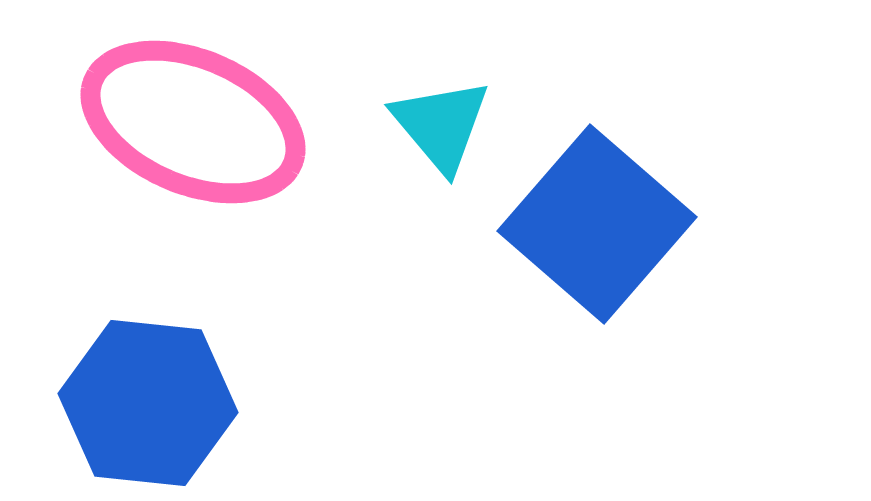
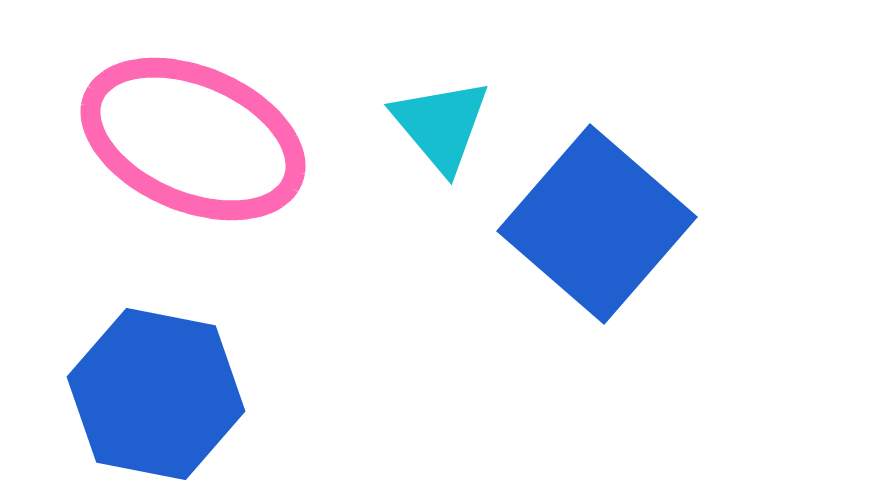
pink ellipse: moved 17 px down
blue hexagon: moved 8 px right, 9 px up; rotated 5 degrees clockwise
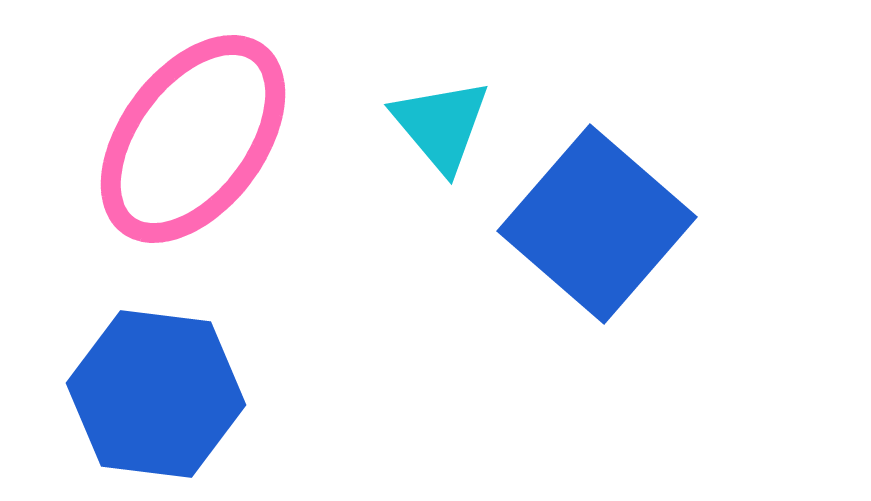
pink ellipse: rotated 76 degrees counterclockwise
blue hexagon: rotated 4 degrees counterclockwise
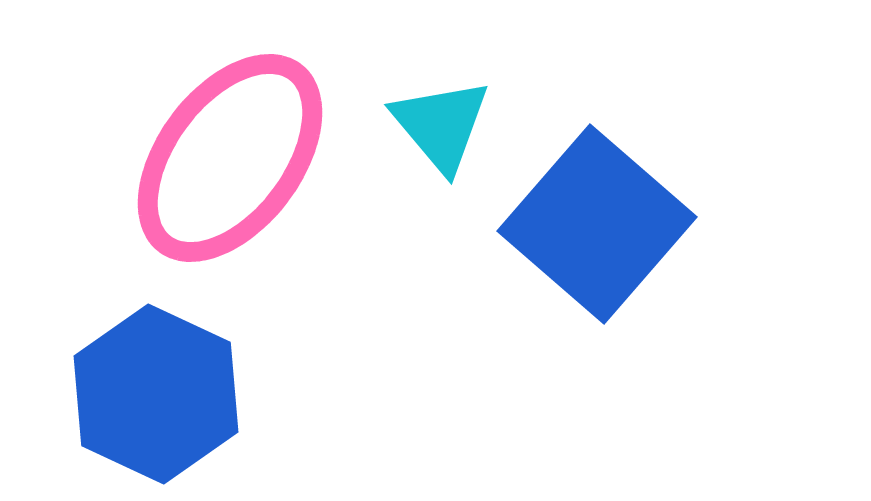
pink ellipse: moved 37 px right, 19 px down
blue hexagon: rotated 18 degrees clockwise
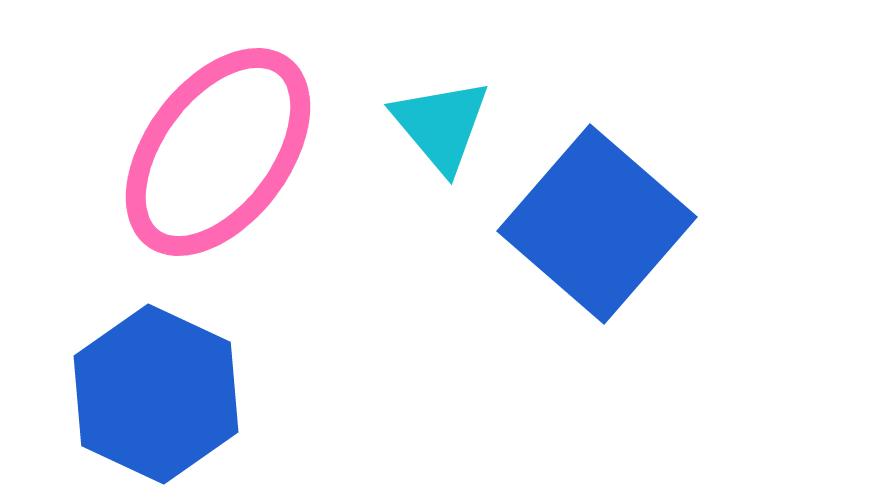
pink ellipse: moved 12 px left, 6 px up
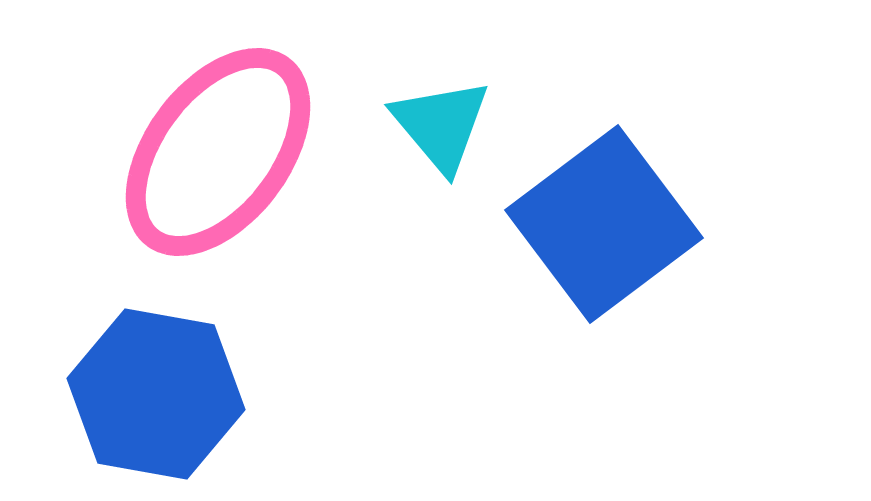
blue square: moved 7 px right; rotated 12 degrees clockwise
blue hexagon: rotated 15 degrees counterclockwise
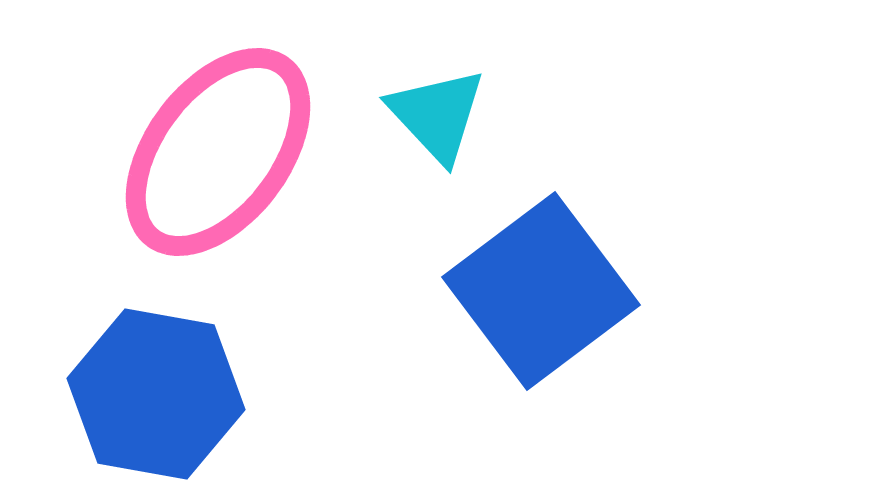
cyan triangle: moved 4 px left, 10 px up; rotated 3 degrees counterclockwise
blue square: moved 63 px left, 67 px down
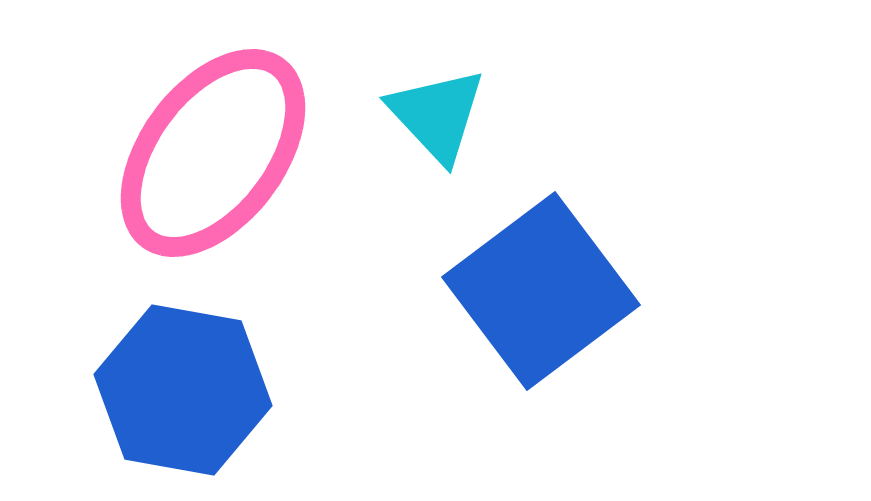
pink ellipse: moved 5 px left, 1 px down
blue hexagon: moved 27 px right, 4 px up
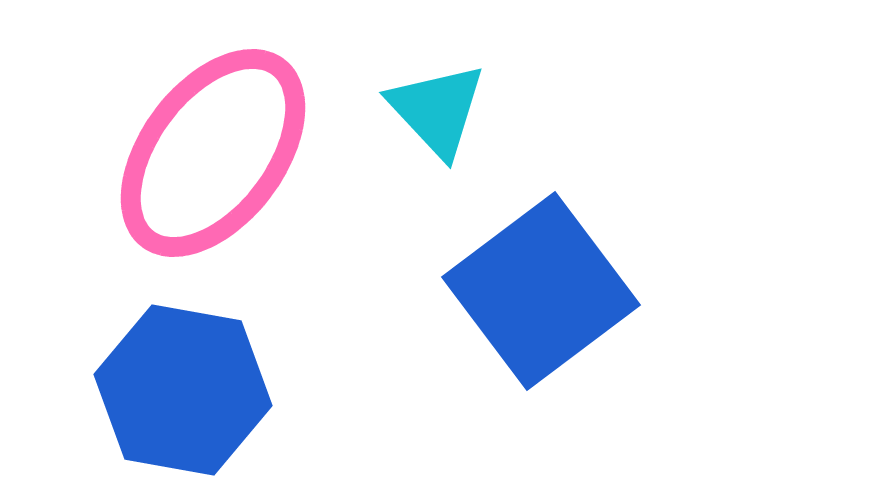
cyan triangle: moved 5 px up
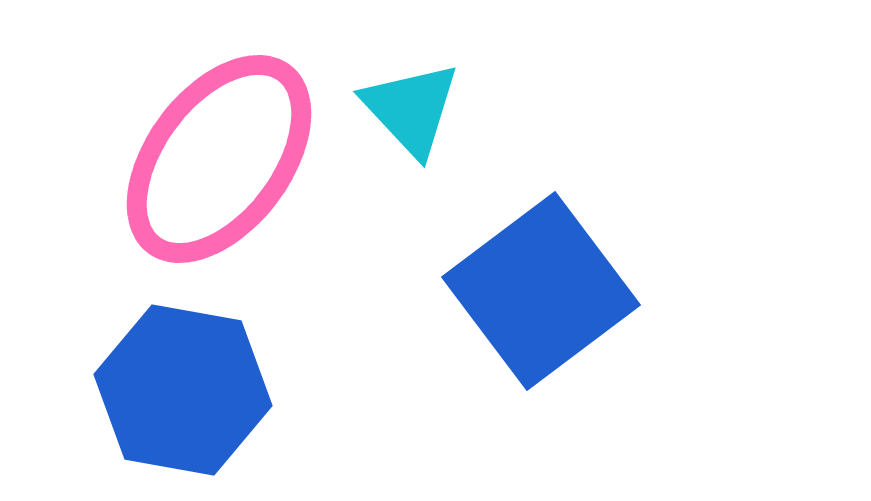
cyan triangle: moved 26 px left, 1 px up
pink ellipse: moved 6 px right, 6 px down
